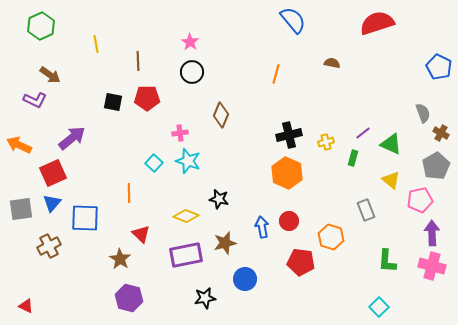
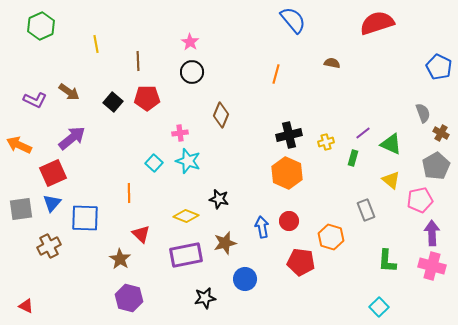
brown arrow at (50, 75): moved 19 px right, 17 px down
black square at (113, 102): rotated 30 degrees clockwise
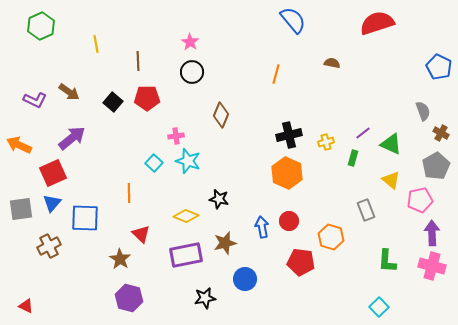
gray semicircle at (423, 113): moved 2 px up
pink cross at (180, 133): moved 4 px left, 3 px down
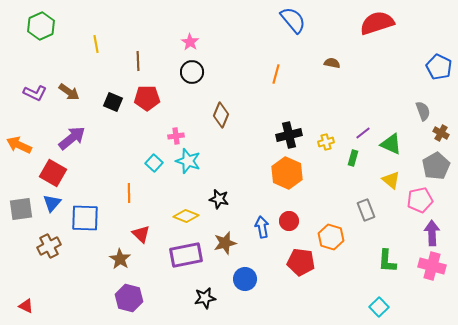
purple L-shape at (35, 100): moved 7 px up
black square at (113, 102): rotated 18 degrees counterclockwise
red square at (53, 173): rotated 36 degrees counterclockwise
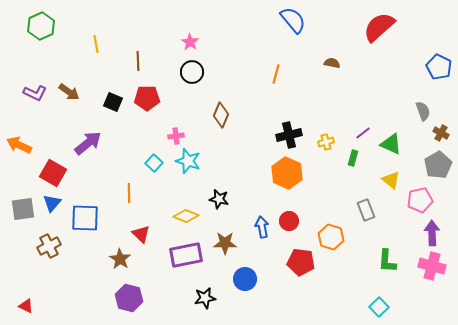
red semicircle at (377, 23): moved 2 px right, 4 px down; rotated 24 degrees counterclockwise
purple arrow at (72, 138): moved 16 px right, 5 px down
gray pentagon at (436, 166): moved 2 px right, 1 px up
gray square at (21, 209): moved 2 px right
brown star at (225, 243): rotated 15 degrees clockwise
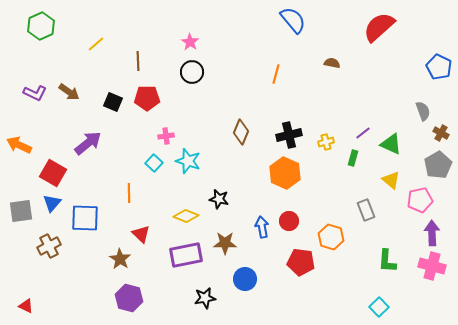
yellow line at (96, 44): rotated 60 degrees clockwise
brown diamond at (221, 115): moved 20 px right, 17 px down
pink cross at (176, 136): moved 10 px left
orange hexagon at (287, 173): moved 2 px left
gray square at (23, 209): moved 2 px left, 2 px down
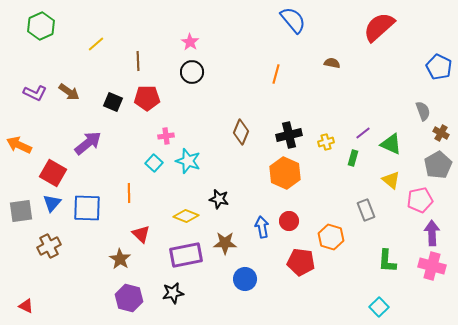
blue square at (85, 218): moved 2 px right, 10 px up
black star at (205, 298): moved 32 px left, 5 px up
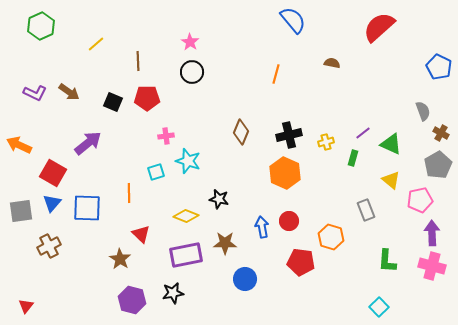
cyan square at (154, 163): moved 2 px right, 9 px down; rotated 30 degrees clockwise
purple hexagon at (129, 298): moved 3 px right, 2 px down
red triangle at (26, 306): rotated 42 degrees clockwise
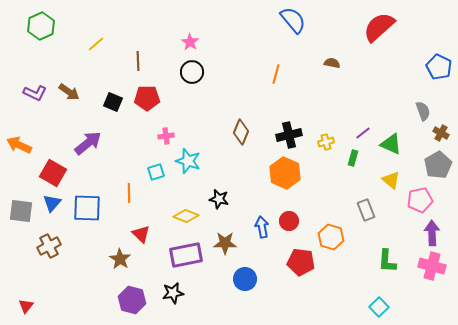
gray square at (21, 211): rotated 15 degrees clockwise
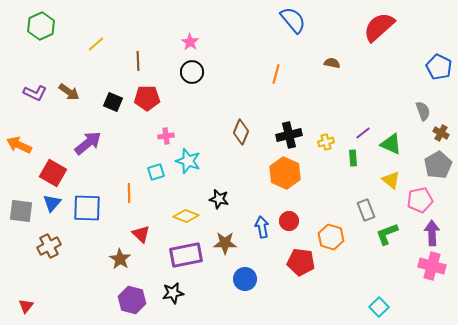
green rectangle at (353, 158): rotated 21 degrees counterclockwise
green L-shape at (387, 261): moved 27 px up; rotated 65 degrees clockwise
